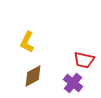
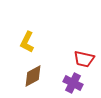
red trapezoid: moved 1 px up
purple cross: rotated 12 degrees counterclockwise
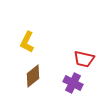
brown diamond: rotated 10 degrees counterclockwise
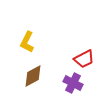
red trapezoid: rotated 40 degrees counterclockwise
brown diamond: rotated 10 degrees clockwise
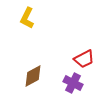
yellow L-shape: moved 24 px up
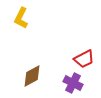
yellow L-shape: moved 6 px left
brown diamond: moved 1 px left
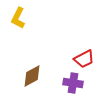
yellow L-shape: moved 3 px left
purple cross: rotated 18 degrees counterclockwise
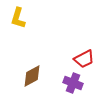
yellow L-shape: rotated 10 degrees counterclockwise
purple cross: rotated 12 degrees clockwise
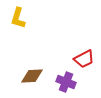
brown diamond: rotated 25 degrees clockwise
purple cross: moved 7 px left, 1 px up
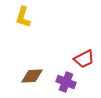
yellow L-shape: moved 5 px right, 1 px up
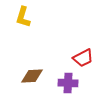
red trapezoid: moved 1 px left, 1 px up
purple cross: moved 2 px right, 1 px down; rotated 18 degrees counterclockwise
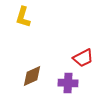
brown diamond: rotated 20 degrees counterclockwise
